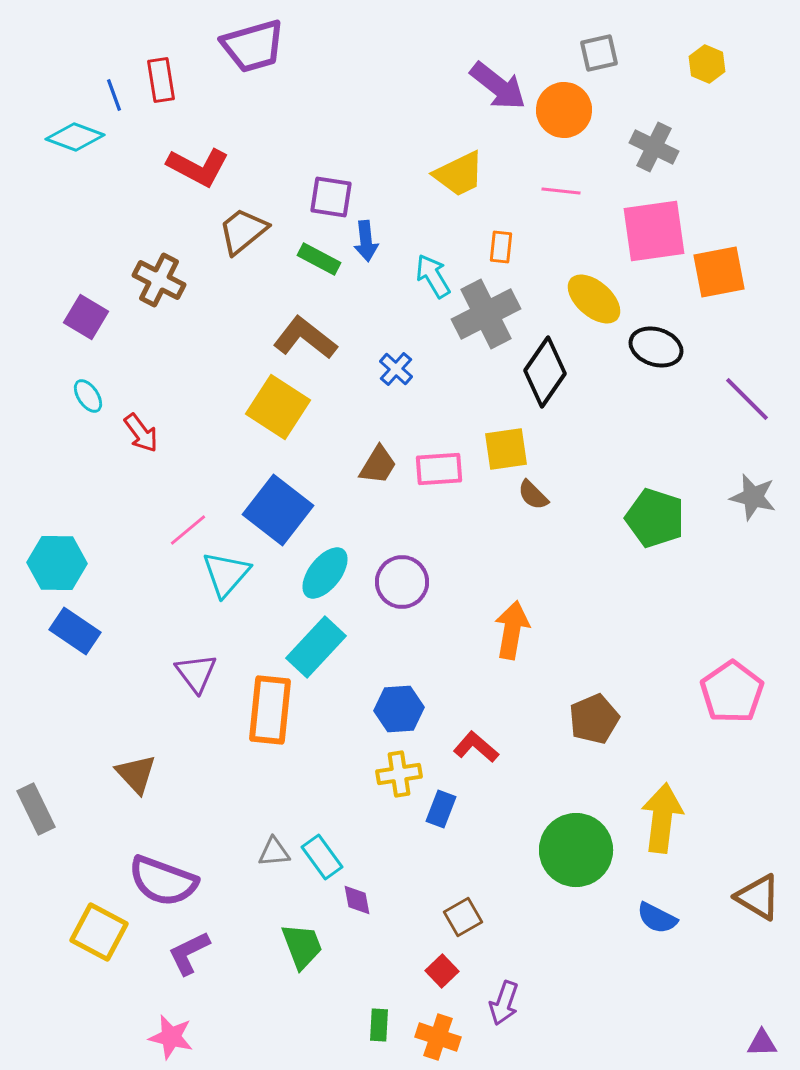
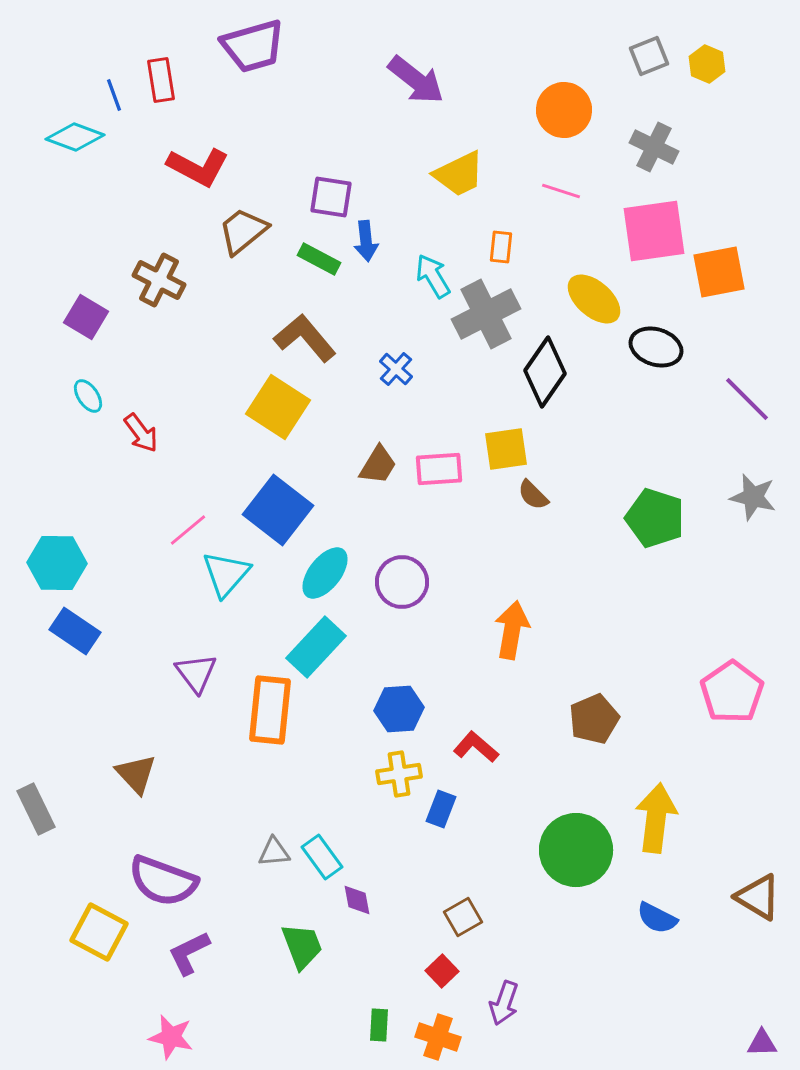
gray square at (599, 53): moved 50 px right, 3 px down; rotated 9 degrees counterclockwise
purple arrow at (498, 86): moved 82 px left, 6 px up
pink line at (561, 191): rotated 12 degrees clockwise
brown L-shape at (305, 338): rotated 12 degrees clockwise
yellow arrow at (662, 818): moved 6 px left
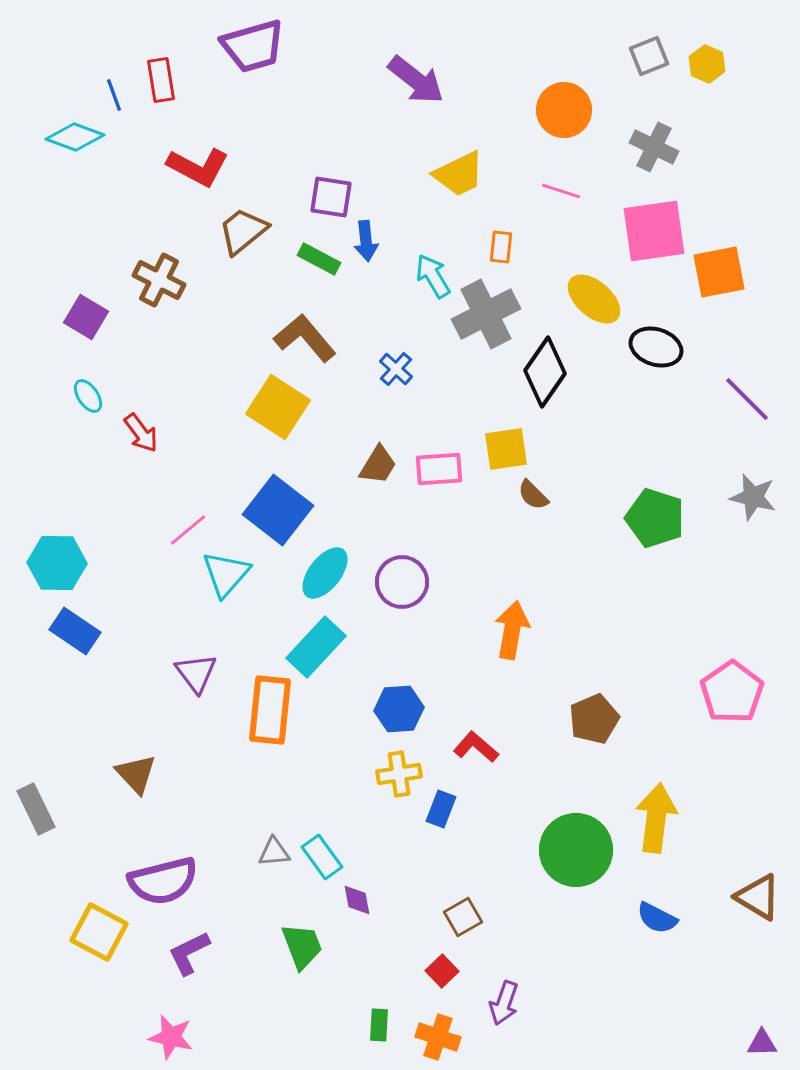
purple semicircle at (163, 881): rotated 34 degrees counterclockwise
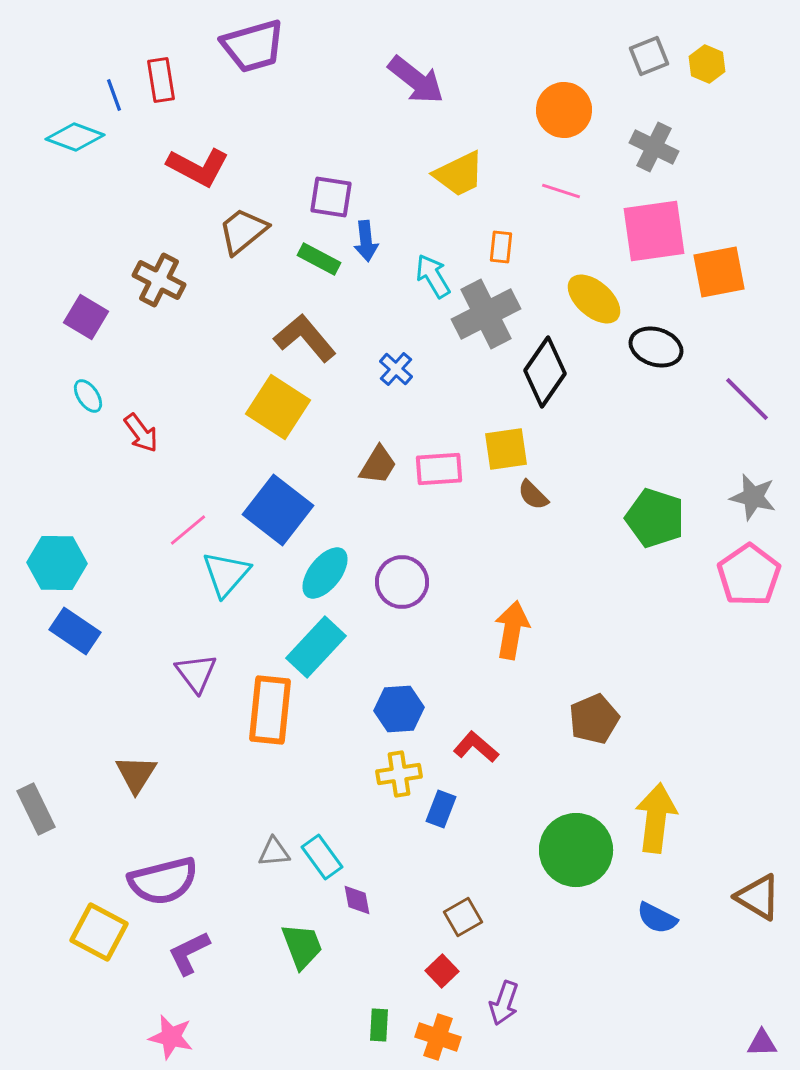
pink pentagon at (732, 692): moved 17 px right, 117 px up
brown triangle at (136, 774): rotated 15 degrees clockwise
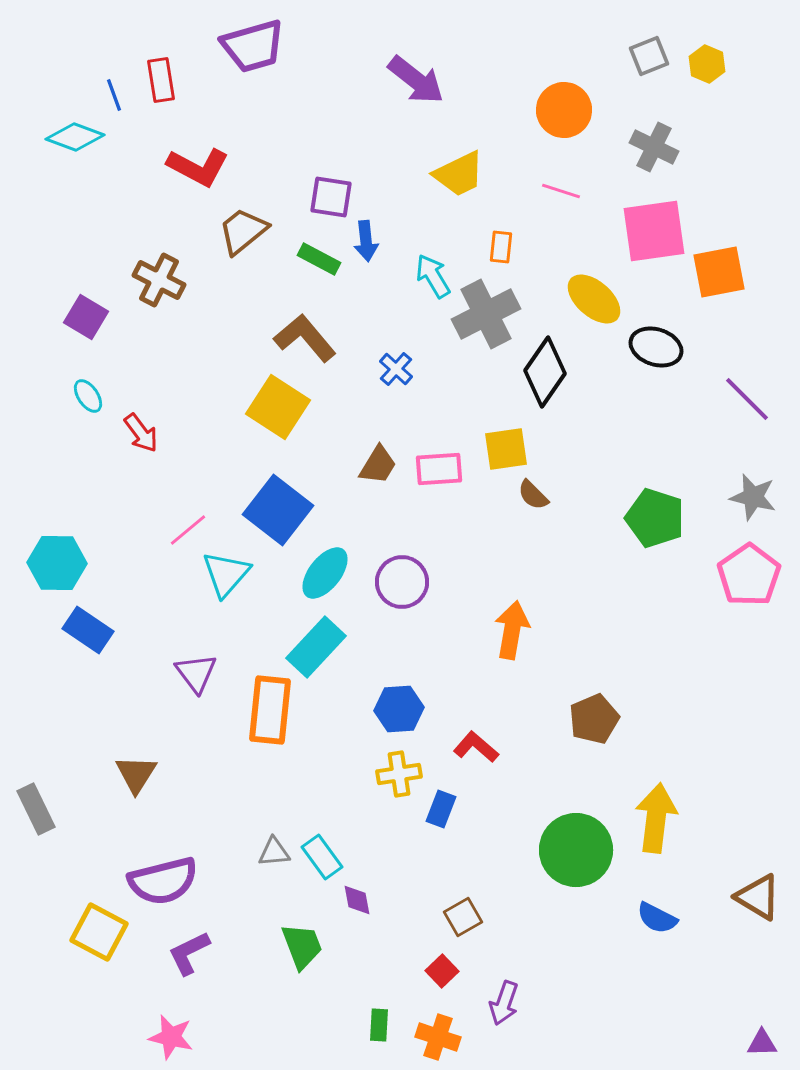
blue rectangle at (75, 631): moved 13 px right, 1 px up
